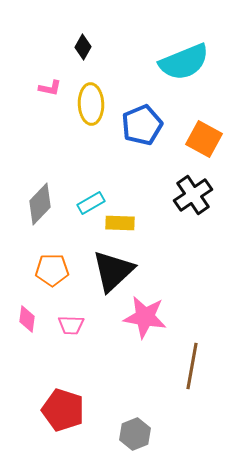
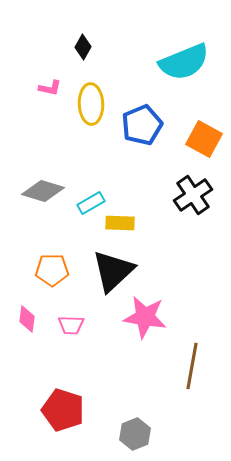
gray diamond: moved 3 px right, 13 px up; rotated 63 degrees clockwise
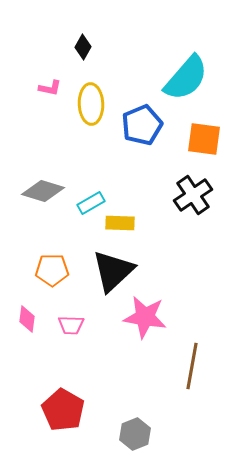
cyan semicircle: moved 2 px right, 16 px down; rotated 27 degrees counterclockwise
orange square: rotated 21 degrees counterclockwise
red pentagon: rotated 12 degrees clockwise
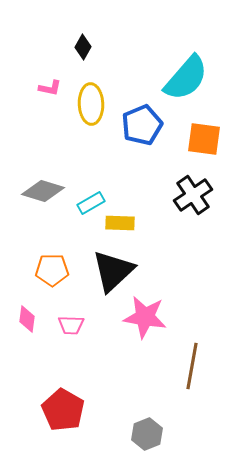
gray hexagon: moved 12 px right
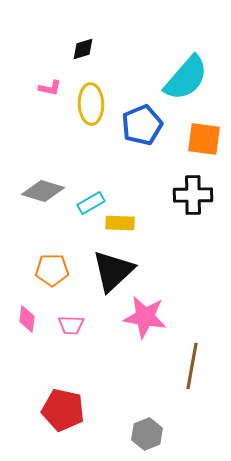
black diamond: moved 2 px down; rotated 45 degrees clockwise
black cross: rotated 33 degrees clockwise
red pentagon: rotated 18 degrees counterclockwise
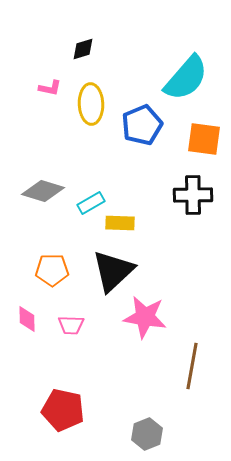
pink diamond: rotated 8 degrees counterclockwise
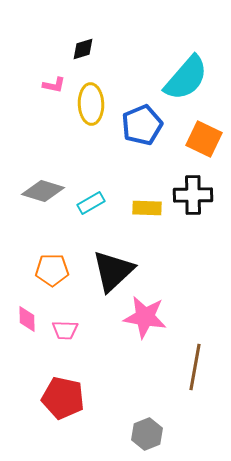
pink L-shape: moved 4 px right, 3 px up
orange square: rotated 18 degrees clockwise
yellow rectangle: moved 27 px right, 15 px up
pink trapezoid: moved 6 px left, 5 px down
brown line: moved 3 px right, 1 px down
red pentagon: moved 12 px up
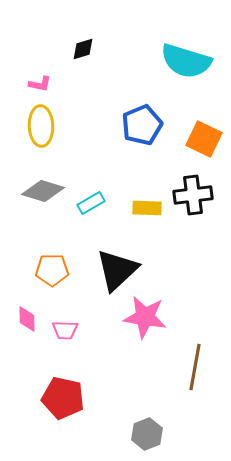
cyan semicircle: moved 17 px up; rotated 66 degrees clockwise
pink L-shape: moved 14 px left, 1 px up
yellow ellipse: moved 50 px left, 22 px down
black cross: rotated 6 degrees counterclockwise
black triangle: moved 4 px right, 1 px up
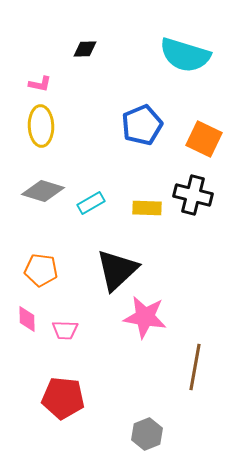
black diamond: moved 2 px right; rotated 15 degrees clockwise
cyan semicircle: moved 1 px left, 6 px up
black cross: rotated 21 degrees clockwise
orange pentagon: moved 11 px left; rotated 8 degrees clockwise
red pentagon: rotated 6 degrees counterclockwise
